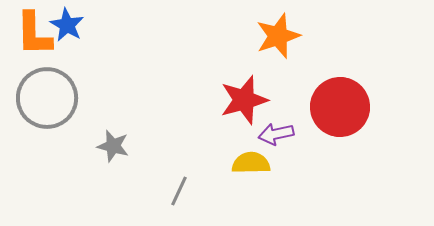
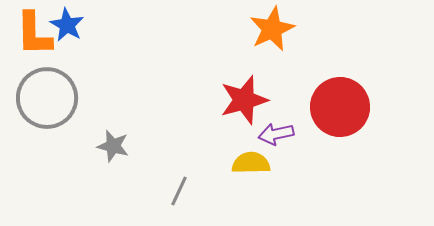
orange star: moved 6 px left, 7 px up; rotated 6 degrees counterclockwise
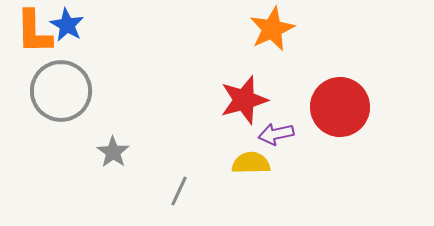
orange L-shape: moved 2 px up
gray circle: moved 14 px right, 7 px up
gray star: moved 6 px down; rotated 20 degrees clockwise
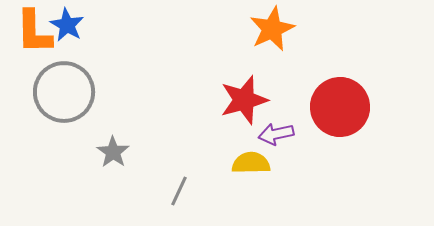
gray circle: moved 3 px right, 1 px down
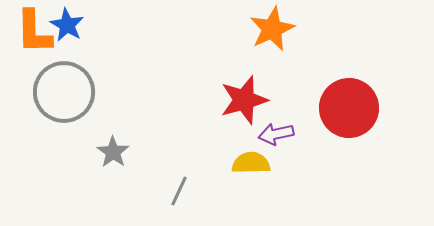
red circle: moved 9 px right, 1 px down
